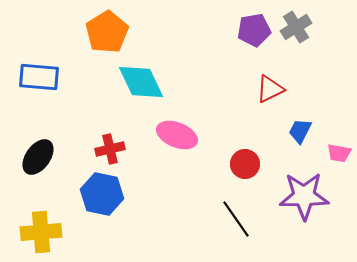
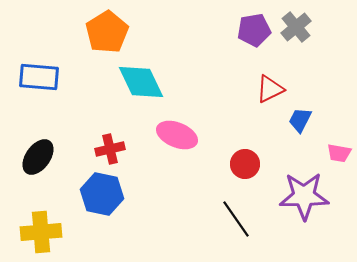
gray cross: rotated 8 degrees counterclockwise
blue trapezoid: moved 11 px up
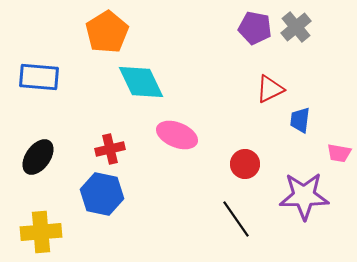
purple pentagon: moved 1 px right, 2 px up; rotated 20 degrees clockwise
blue trapezoid: rotated 20 degrees counterclockwise
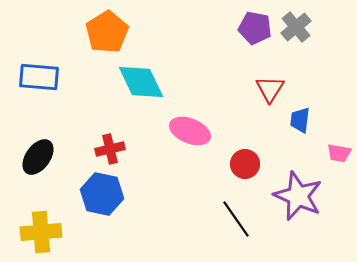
red triangle: rotated 32 degrees counterclockwise
pink ellipse: moved 13 px right, 4 px up
purple star: moved 6 px left; rotated 24 degrees clockwise
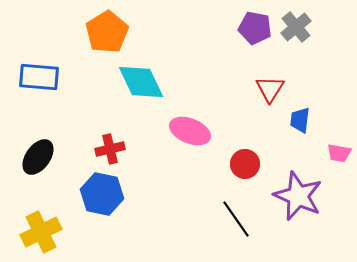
yellow cross: rotated 21 degrees counterclockwise
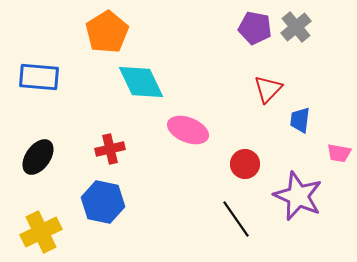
red triangle: moved 2 px left; rotated 12 degrees clockwise
pink ellipse: moved 2 px left, 1 px up
blue hexagon: moved 1 px right, 8 px down
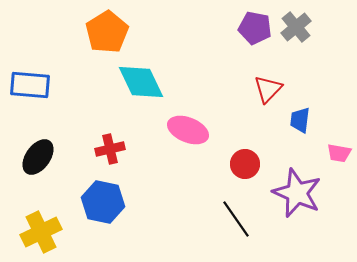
blue rectangle: moved 9 px left, 8 px down
purple star: moved 1 px left, 3 px up
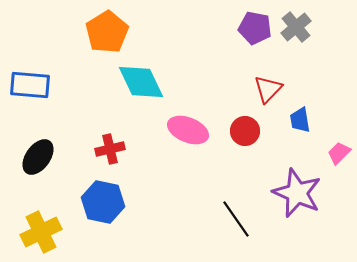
blue trapezoid: rotated 16 degrees counterclockwise
pink trapezoid: rotated 125 degrees clockwise
red circle: moved 33 px up
